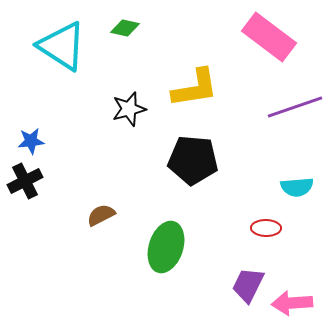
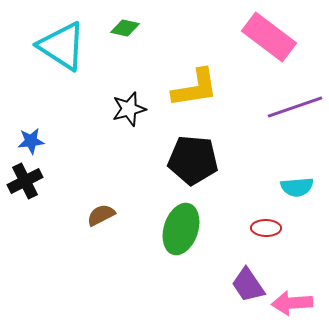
green ellipse: moved 15 px right, 18 px up
purple trapezoid: rotated 60 degrees counterclockwise
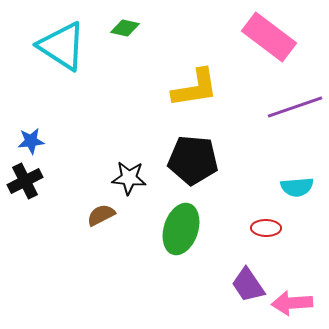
black star: moved 69 px down; rotated 20 degrees clockwise
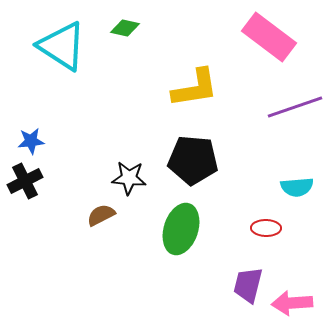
purple trapezoid: rotated 48 degrees clockwise
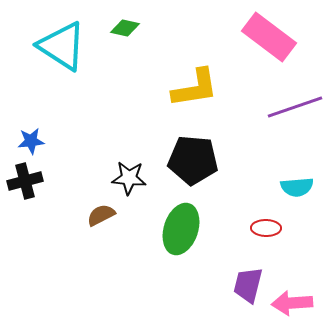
black cross: rotated 12 degrees clockwise
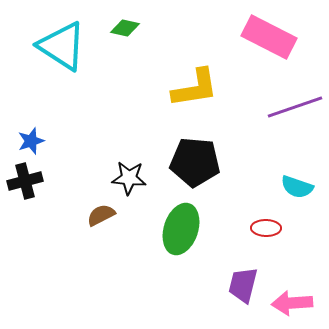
pink rectangle: rotated 10 degrees counterclockwise
blue star: rotated 12 degrees counterclockwise
black pentagon: moved 2 px right, 2 px down
cyan semicircle: rotated 24 degrees clockwise
purple trapezoid: moved 5 px left
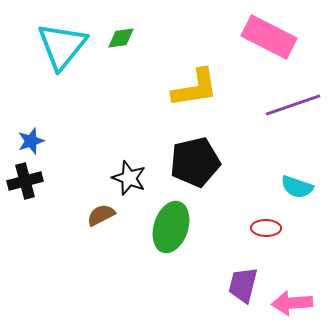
green diamond: moved 4 px left, 10 px down; rotated 20 degrees counterclockwise
cyan triangle: rotated 36 degrees clockwise
purple line: moved 2 px left, 2 px up
black pentagon: rotated 18 degrees counterclockwise
black star: rotated 16 degrees clockwise
green ellipse: moved 10 px left, 2 px up
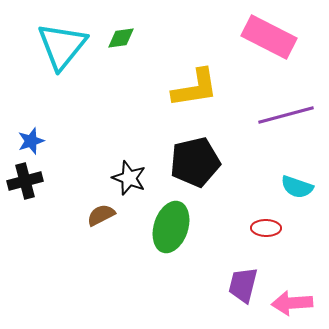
purple line: moved 7 px left, 10 px down; rotated 4 degrees clockwise
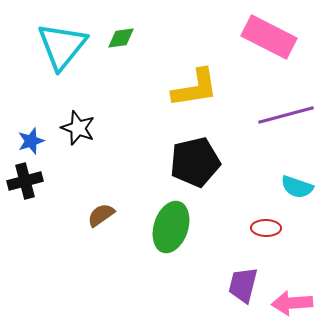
black star: moved 51 px left, 50 px up
brown semicircle: rotated 8 degrees counterclockwise
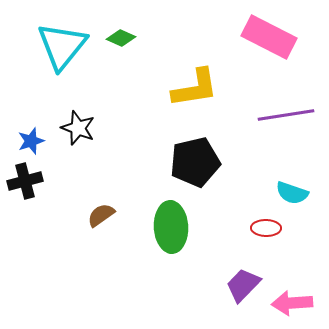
green diamond: rotated 32 degrees clockwise
purple line: rotated 6 degrees clockwise
cyan semicircle: moved 5 px left, 6 px down
green ellipse: rotated 21 degrees counterclockwise
purple trapezoid: rotated 30 degrees clockwise
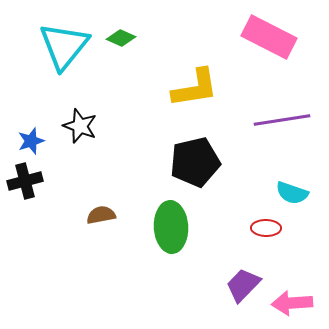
cyan triangle: moved 2 px right
purple line: moved 4 px left, 5 px down
black star: moved 2 px right, 2 px up
brown semicircle: rotated 24 degrees clockwise
